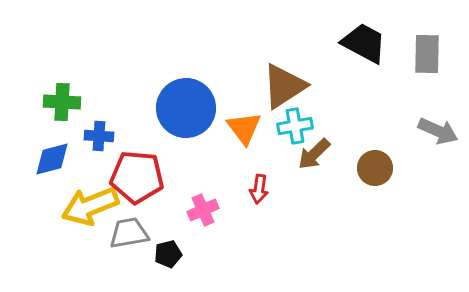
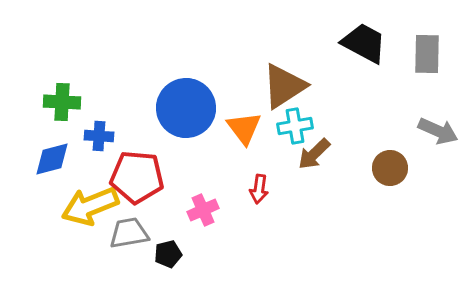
brown circle: moved 15 px right
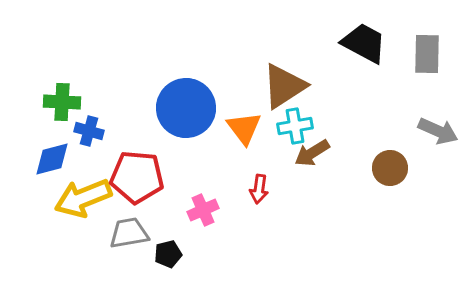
blue cross: moved 10 px left, 5 px up; rotated 12 degrees clockwise
brown arrow: moved 2 px left, 1 px up; rotated 12 degrees clockwise
yellow arrow: moved 7 px left, 8 px up
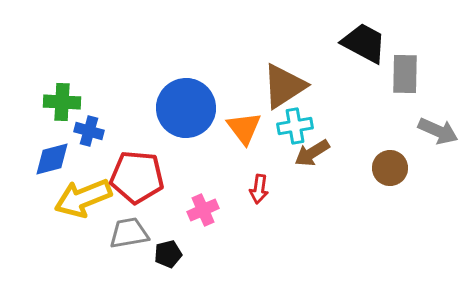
gray rectangle: moved 22 px left, 20 px down
